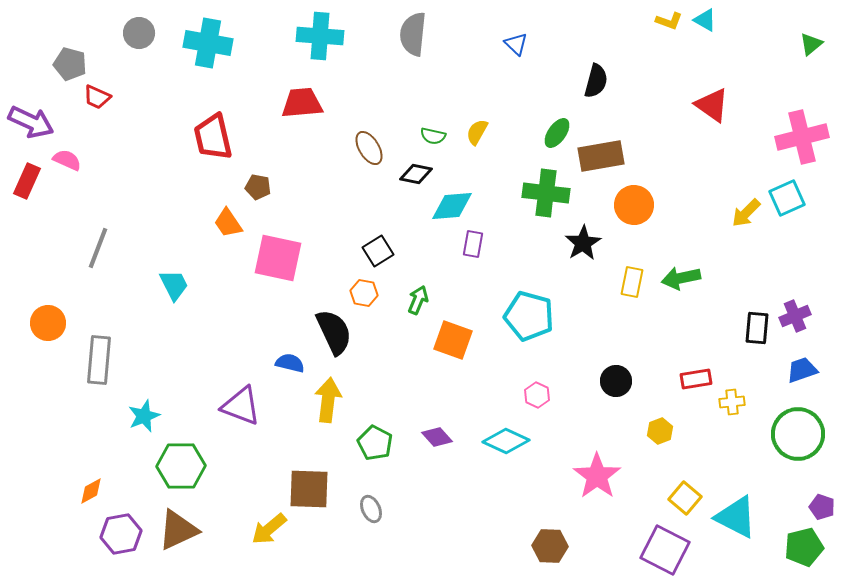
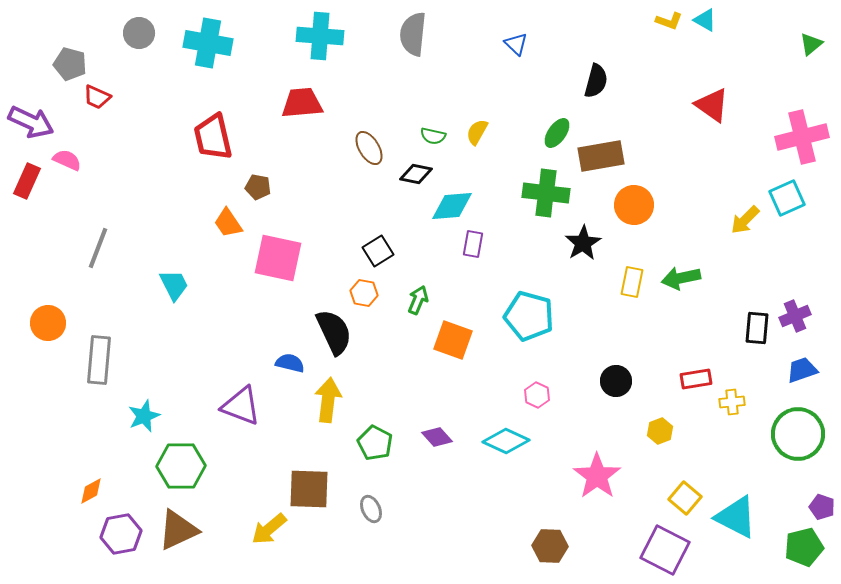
yellow arrow at (746, 213): moved 1 px left, 7 px down
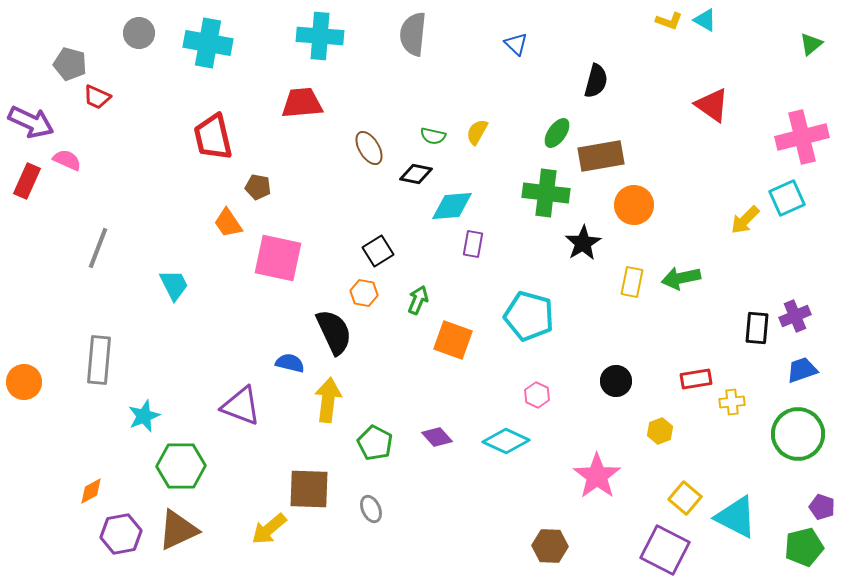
orange circle at (48, 323): moved 24 px left, 59 px down
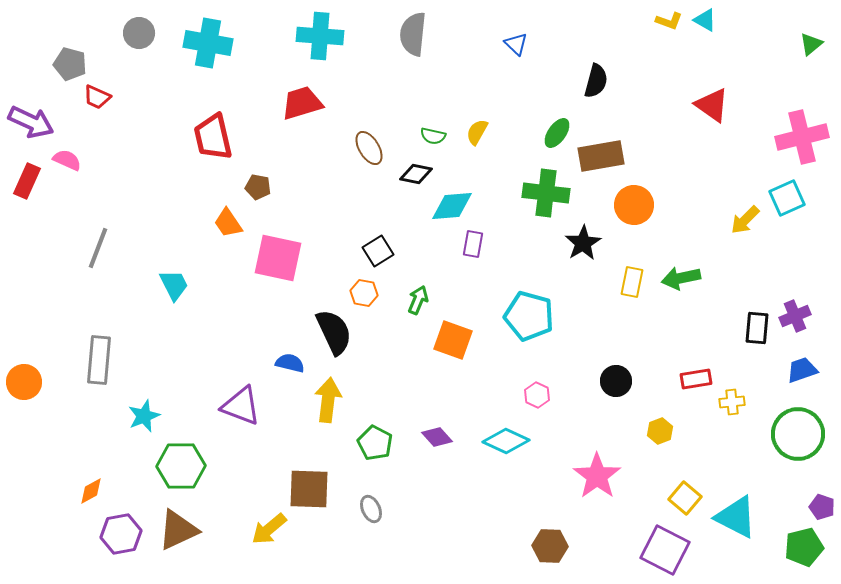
red trapezoid at (302, 103): rotated 12 degrees counterclockwise
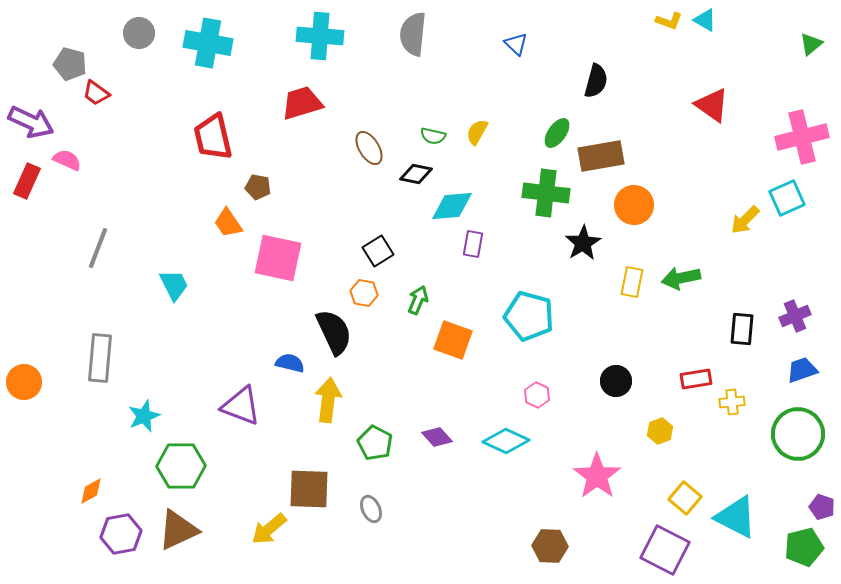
red trapezoid at (97, 97): moved 1 px left, 4 px up; rotated 12 degrees clockwise
black rectangle at (757, 328): moved 15 px left, 1 px down
gray rectangle at (99, 360): moved 1 px right, 2 px up
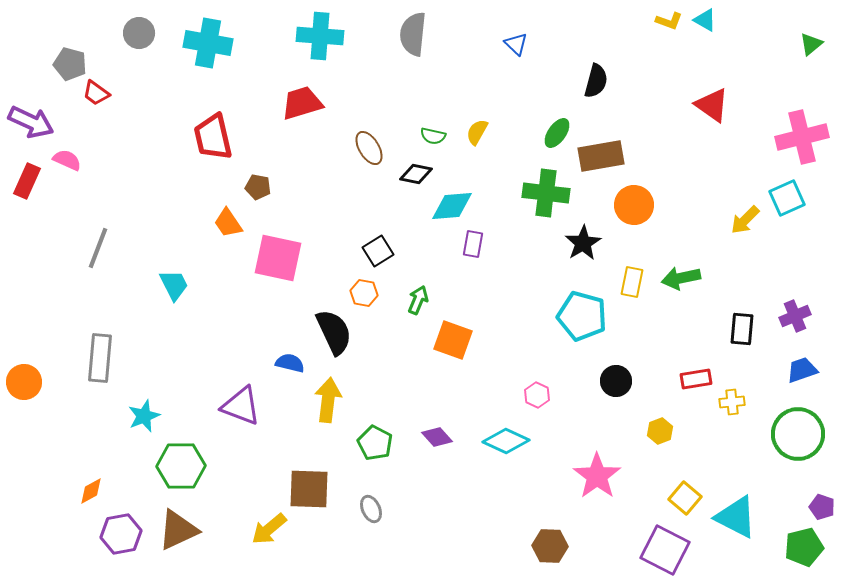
cyan pentagon at (529, 316): moved 53 px right
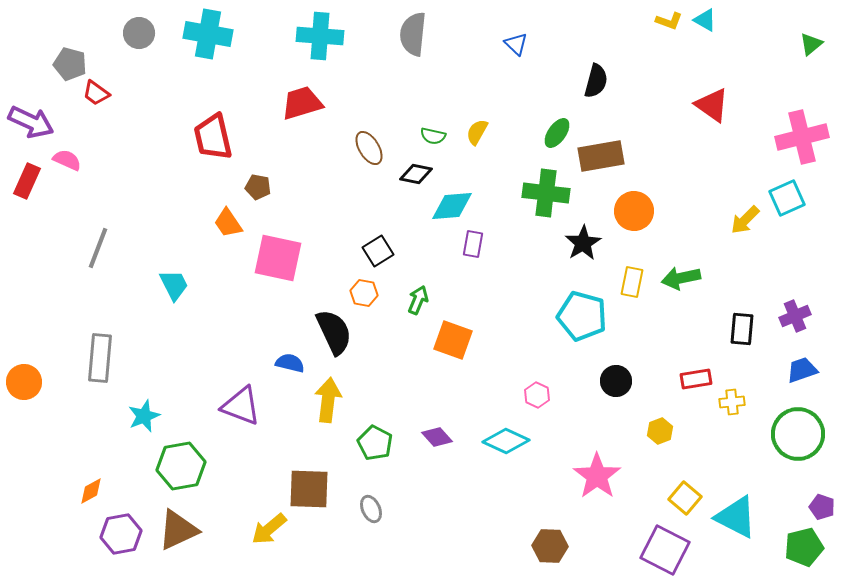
cyan cross at (208, 43): moved 9 px up
orange circle at (634, 205): moved 6 px down
green hexagon at (181, 466): rotated 9 degrees counterclockwise
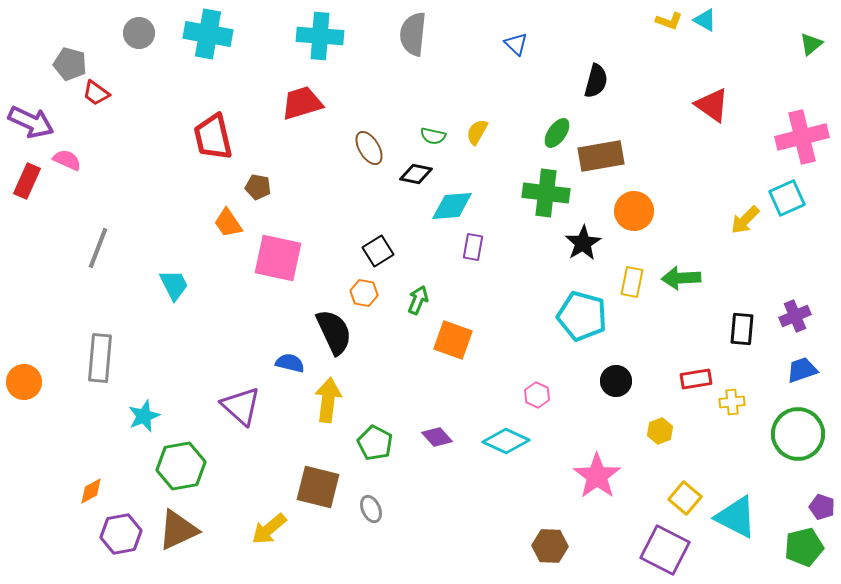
purple rectangle at (473, 244): moved 3 px down
green arrow at (681, 278): rotated 9 degrees clockwise
purple triangle at (241, 406): rotated 21 degrees clockwise
brown square at (309, 489): moved 9 px right, 2 px up; rotated 12 degrees clockwise
